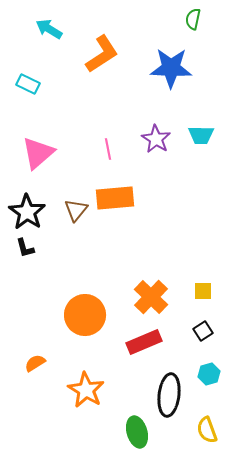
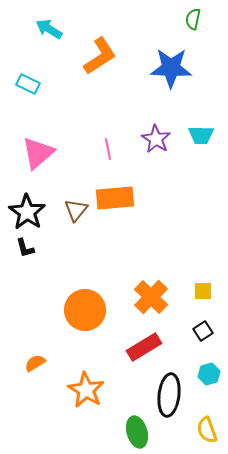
orange L-shape: moved 2 px left, 2 px down
orange circle: moved 5 px up
red rectangle: moved 5 px down; rotated 8 degrees counterclockwise
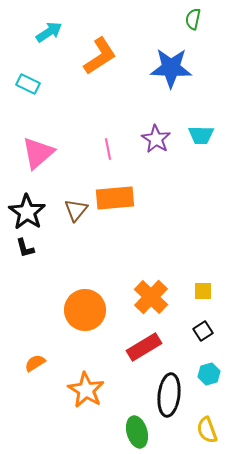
cyan arrow: moved 3 px down; rotated 116 degrees clockwise
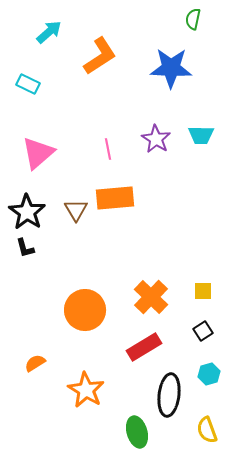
cyan arrow: rotated 8 degrees counterclockwise
brown triangle: rotated 10 degrees counterclockwise
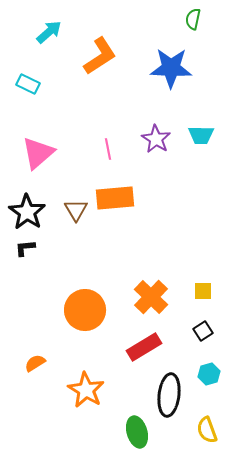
black L-shape: rotated 100 degrees clockwise
